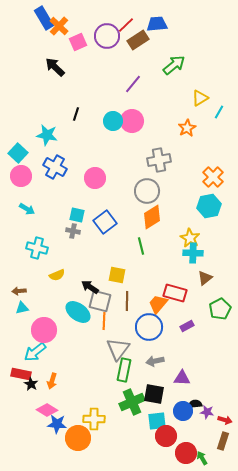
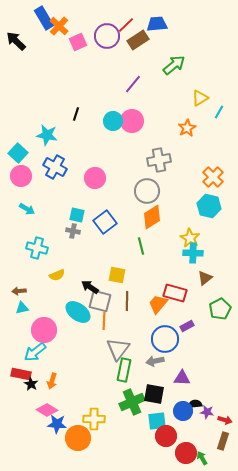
black arrow at (55, 67): moved 39 px left, 26 px up
cyan hexagon at (209, 206): rotated 25 degrees clockwise
blue circle at (149, 327): moved 16 px right, 12 px down
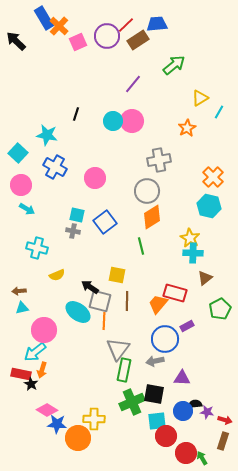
pink circle at (21, 176): moved 9 px down
orange arrow at (52, 381): moved 10 px left, 11 px up
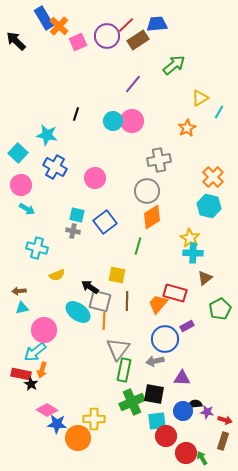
green line at (141, 246): moved 3 px left; rotated 30 degrees clockwise
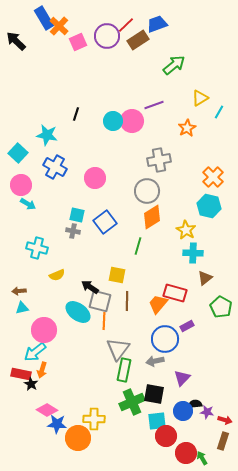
blue trapezoid at (157, 24): rotated 15 degrees counterclockwise
purple line at (133, 84): moved 21 px right, 21 px down; rotated 30 degrees clockwise
cyan arrow at (27, 209): moved 1 px right, 5 px up
yellow star at (190, 238): moved 4 px left, 8 px up
green pentagon at (220, 309): moved 1 px right, 2 px up; rotated 15 degrees counterclockwise
purple triangle at (182, 378): rotated 48 degrees counterclockwise
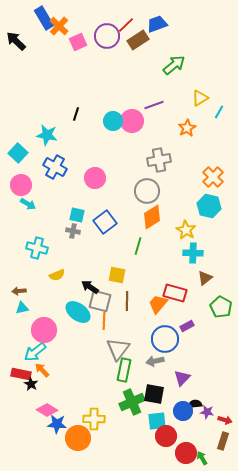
orange arrow at (42, 370): rotated 119 degrees clockwise
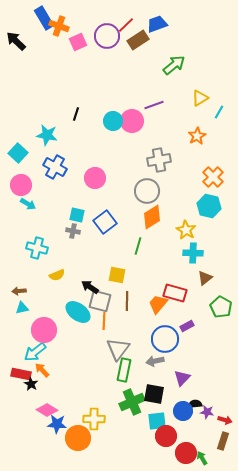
orange cross at (59, 26): rotated 24 degrees counterclockwise
orange star at (187, 128): moved 10 px right, 8 px down
